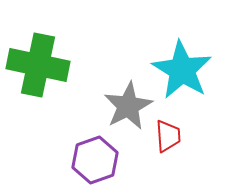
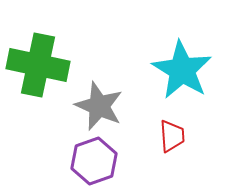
gray star: moved 29 px left; rotated 21 degrees counterclockwise
red trapezoid: moved 4 px right
purple hexagon: moved 1 px left, 1 px down
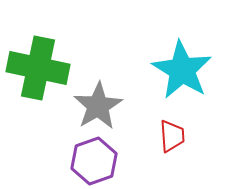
green cross: moved 3 px down
gray star: moved 1 px left; rotated 18 degrees clockwise
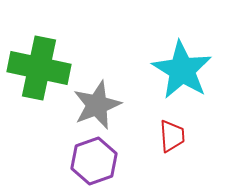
green cross: moved 1 px right
gray star: moved 1 px left, 1 px up; rotated 9 degrees clockwise
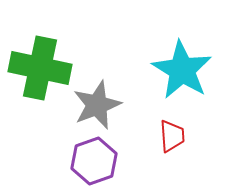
green cross: moved 1 px right
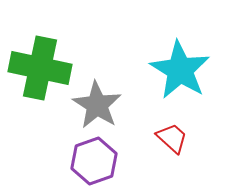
cyan star: moved 2 px left
gray star: rotated 18 degrees counterclockwise
red trapezoid: moved 2 px down; rotated 44 degrees counterclockwise
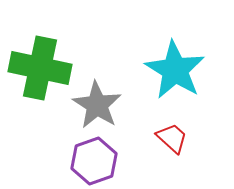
cyan star: moved 5 px left
